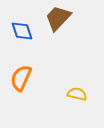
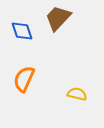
orange semicircle: moved 3 px right, 1 px down
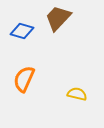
blue diamond: rotated 55 degrees counterclockwise
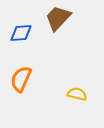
blue diamond: moved 1 px left, 2 px down; rotated 20 degrees counterclockwise
orange semicircle: moved 3 px left
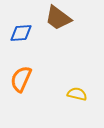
brown trapezoid: rotated 96 degrees counterclockwise
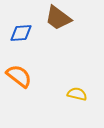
orange semicircle: moved 2 px left, 3 px up; rotated 104 degrees clockwise
